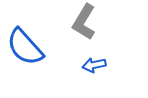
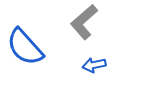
gray L-shape: rotated 18 degrees clockwise
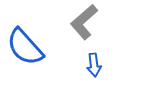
blue arrow: rotated 85 degrees counterclockwise
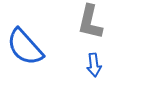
gray L-shape: moved 6 px right; rotated 36 degrees counterclockwise
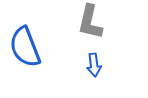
blue semicircle: rotated 21 degrees clockwise
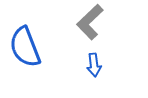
gray L-shape: rotated 33 degrees clockwise
